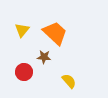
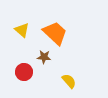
yellow triangle: rotated 28 degrees counterclockwise
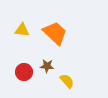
yellow triangle: rotated 35 degrees counterclockwise
brown star: moved 3 px right, 9 px down
yellow semicircle: moved 2 px left
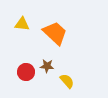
yellow triangle: moved 6 px up
red circle: moved 2 px right
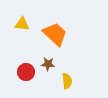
orange trapezoid: moved 1 px down
brown star: moved 1 px right, 2 px up
yellow semicircle: rotated 35 degrees clockwise
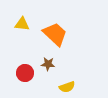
red circle: moved 1 px left, 1 px down
yellow semicircle: moved 6 px down; rotated 77 degrees clockwise
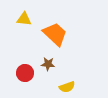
yellow triangle: moved 2 px right, 5 px up
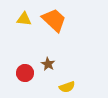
orange trapezoid: moved 1 px left, 14 px up
brown star: rotated 24 degrees clockwise
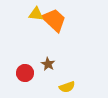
yellow triangle: moved 12 px right, 5 px up
